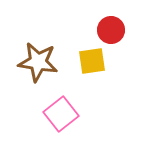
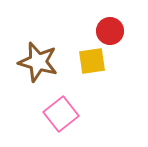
red circle: moved 1 px left, 1 px down
brown star: rotated 6 degrees clockwise
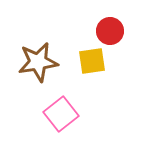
brown star: rotated 24 degrees counterclockwise
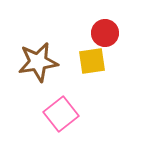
red circle: moved 5 px left, 2 px down
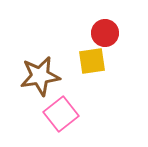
brown star: moved 2 px right, 14 px down
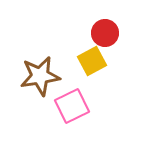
yellow square: rotated 20 degrees counterclockwise
pink square: moved 11 px right, 8 px up; rotated 12 degrees clockwise
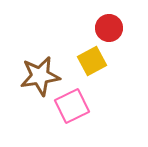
red circle: moved 4 px right, 5 px up
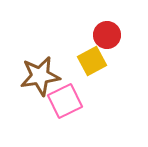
red circle: moved 2 px left, 7 px down
pink square: moved 7 px left, 5 px up
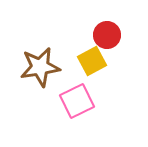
brown star: moved 9 px up
pink square: moved 12 px right
